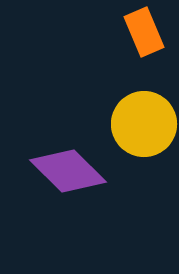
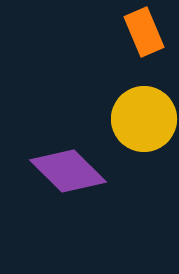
yellow circle: moved 5 px up
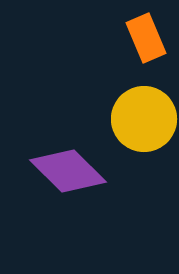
orange rectangle: moved 2 px right, 6 px down
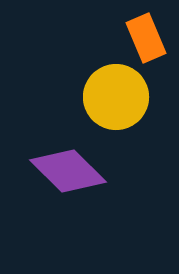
yellow circle: moved 28 px left, 22 px up
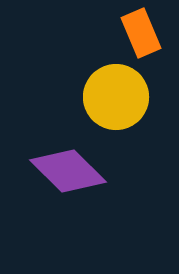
orange rectangle: moved 5 px left, 5 px up
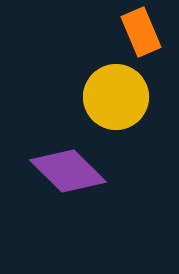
orange rectangle: moved 1 px up
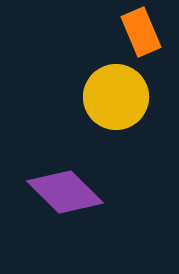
purple diamond: moved 3 px left, 21 px down
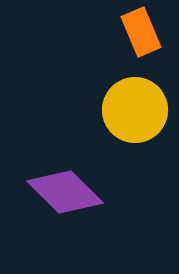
yellow circle: moved 19 px right, 13 px down
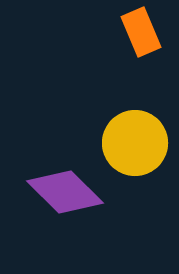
yellow circle: moved 33 px down
